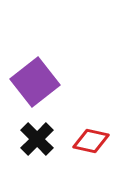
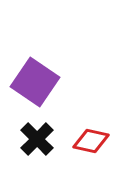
purple square: rotated 18 degrees counterclockwise
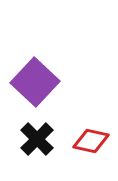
purple square: rotated 9 degrees clockwise
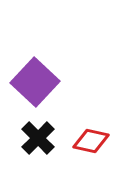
black cross: moved 1 px right, 1 px up
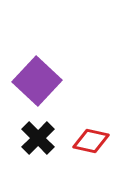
purple square: moved 2 px right, 1 px up
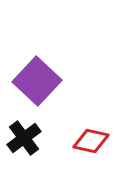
black cross: moved 14 px left; rotated 8 degrees clockwise
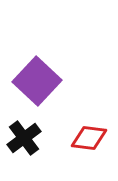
red diamond: moved 2 px left, 3 px up; rotated 6 degrees counterclockwise
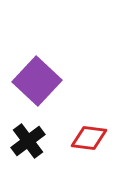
black cross: moved 4 px right, 3 px down
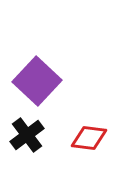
black cross: moved 1 px left, 6 px up
